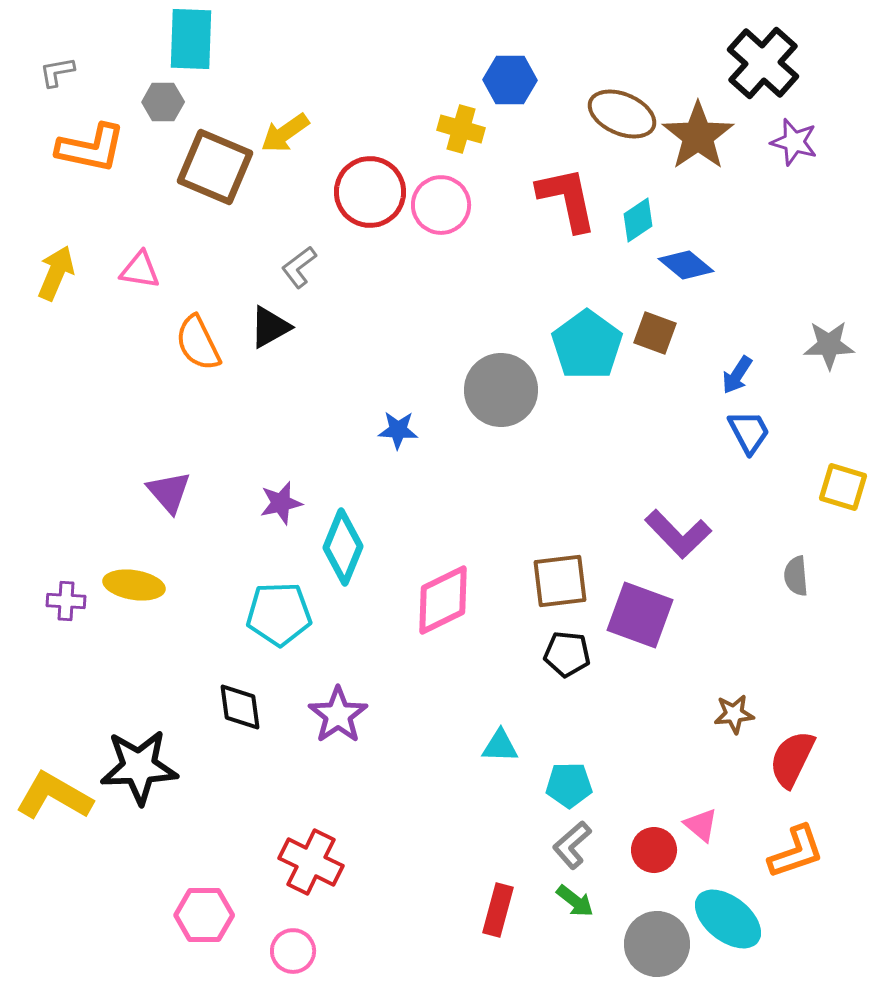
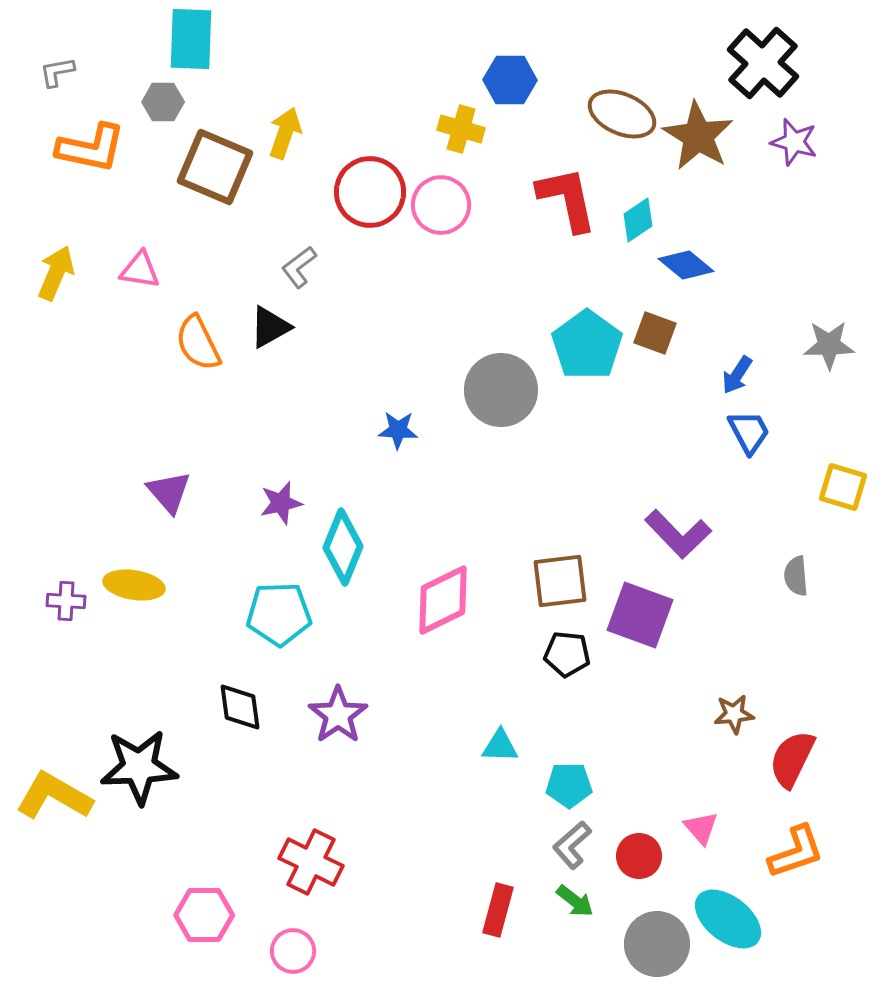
yellow arrow at (285, 133): rotated 144 degrees clockwise
brown star at (698, 136): rotated 6 degrees counterclockwise
pink triangle at (701, 825): moved 3 px down; rotated 9 degrees clockwise
red circle at (654, 850): moved 15 px left, 6 px down
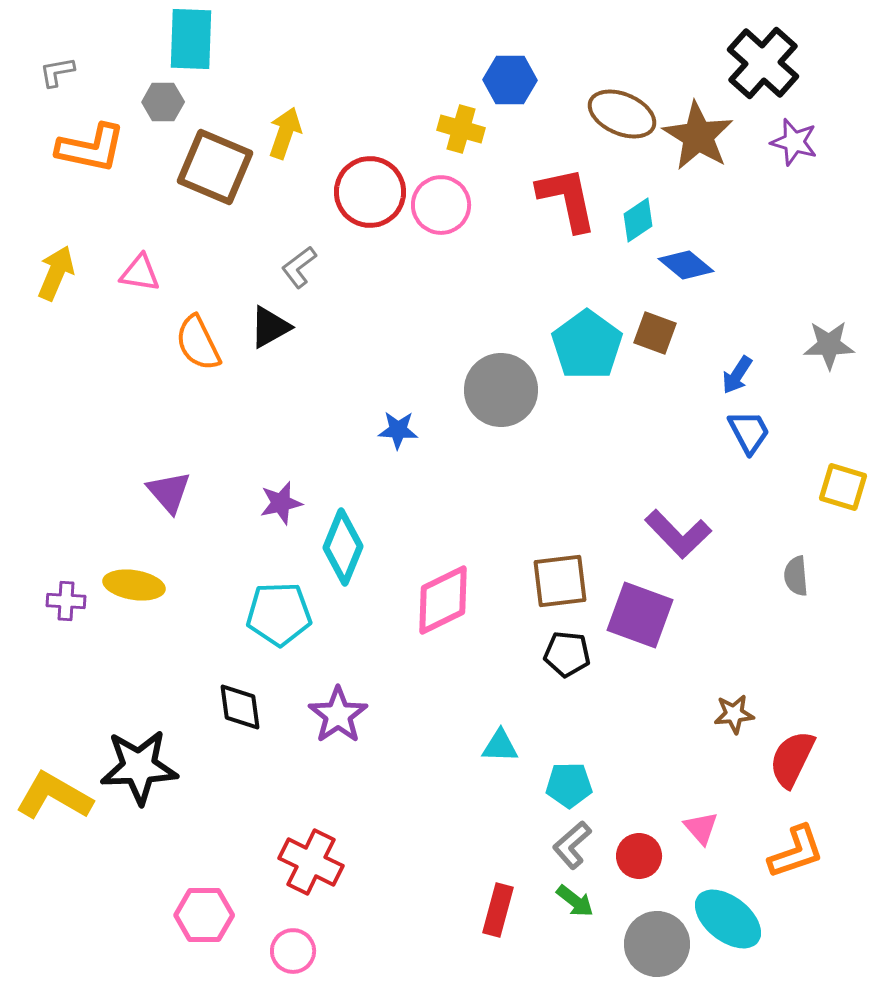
pink triangle at (140, 270): moved 3 px down
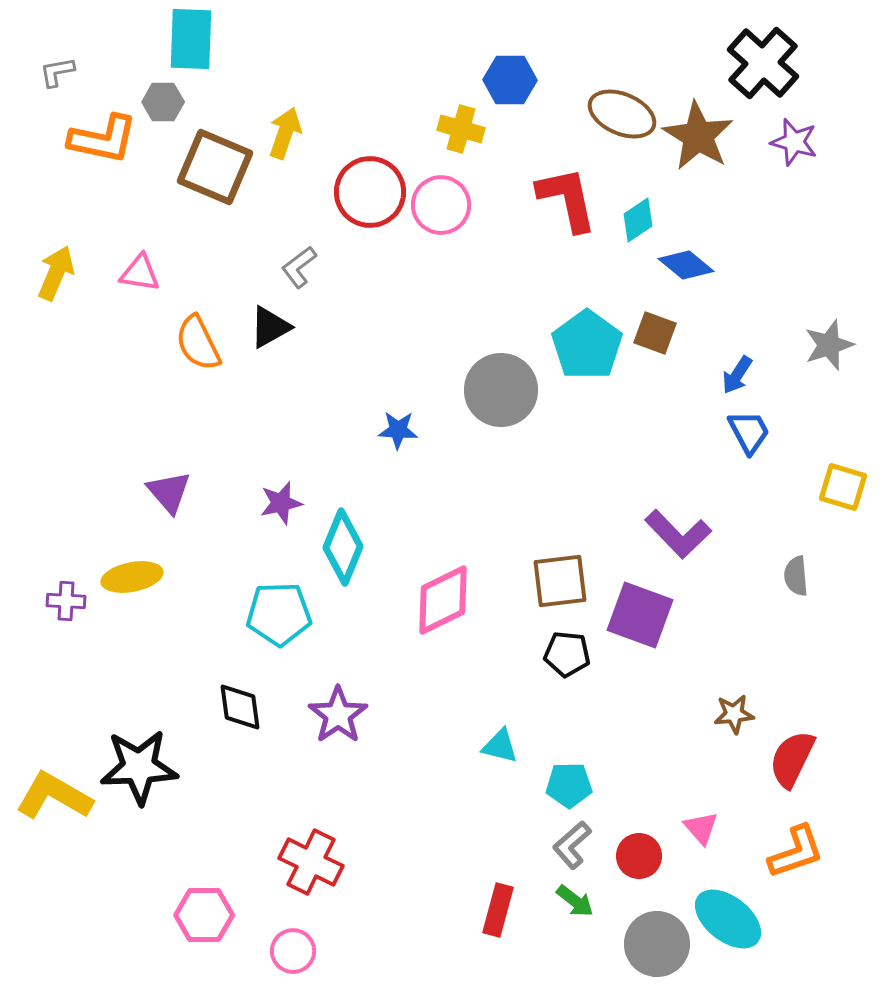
orange L-shape at (91, 148): moved 12 px right, 9 px up
gray star at (829, 345): rotated 18 degrees counterclockwise
yellow ellipse at (134, 585): moved 2 px left, 8 px up; rotated 20 degrees counterclockwise
cyan triangle at (500, 746): rotated 12 degrees clockwise
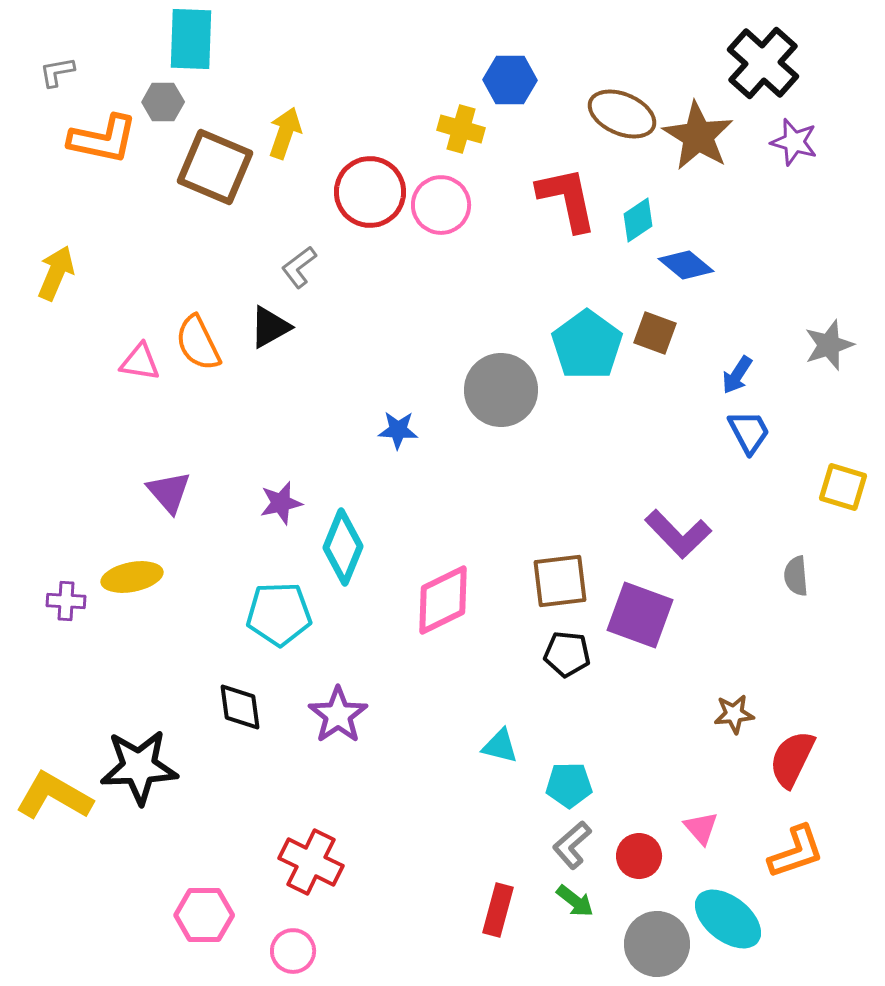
pink triangle at (140, 273): moved 89 px down
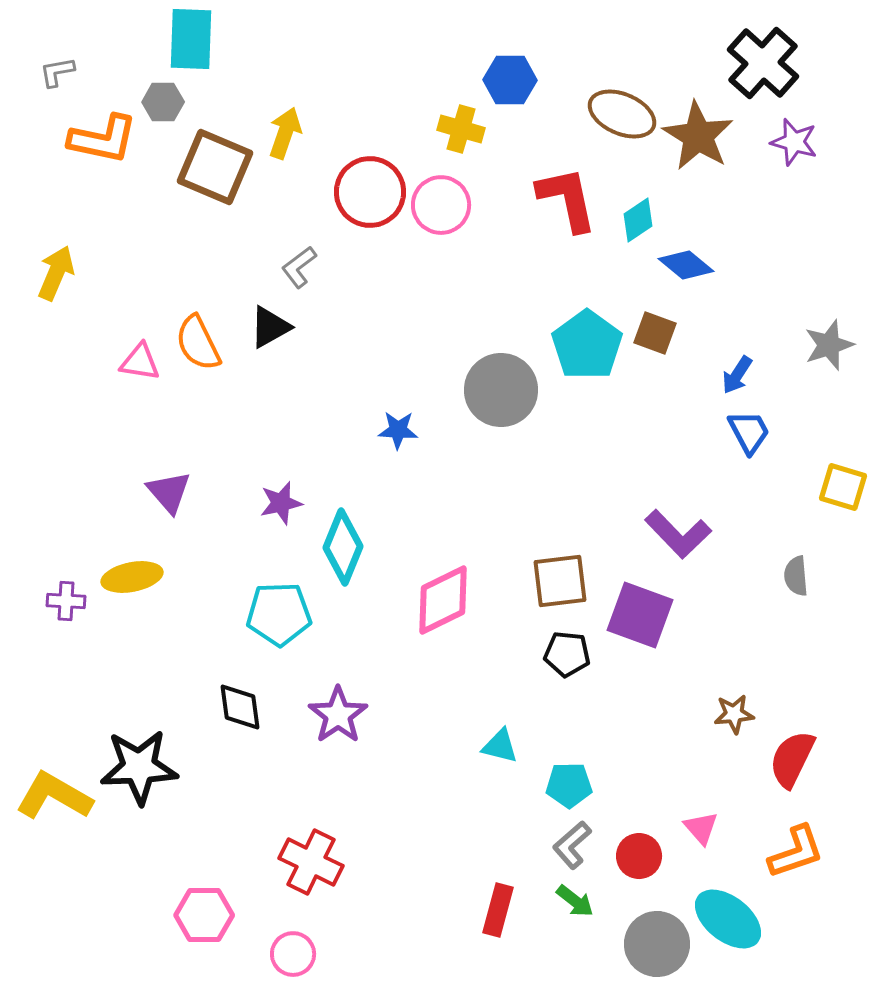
pink circle at (293, 951): moved 3 px down
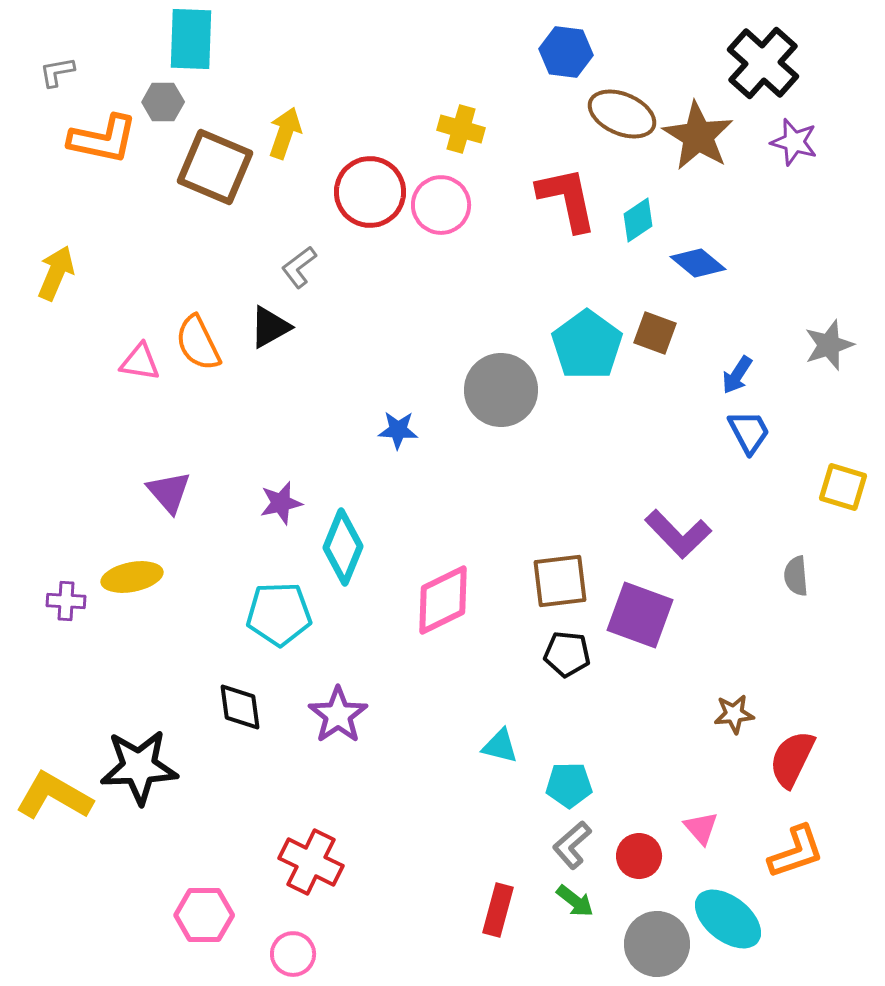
blue hexagon at (510, 80): moved 56 px right, 28 px up; rotated 6 degrees clockwise
blue diamond at (686, 265): moved 12 px right, 2 px up
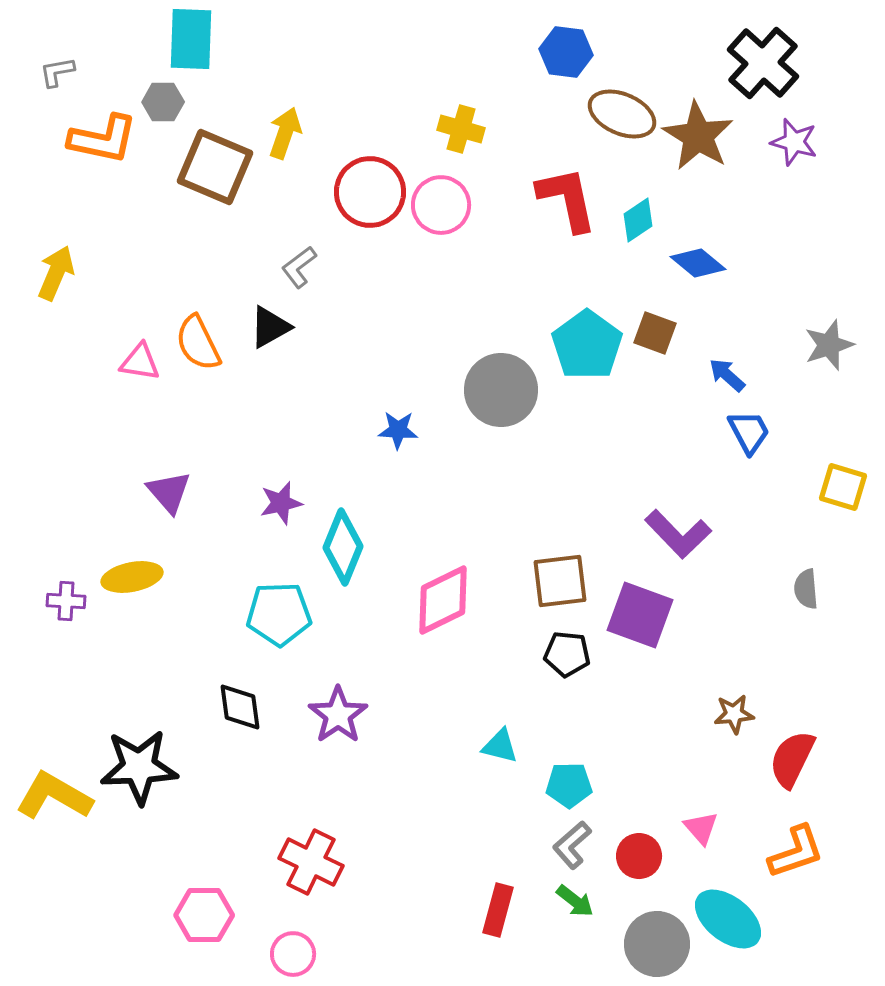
blue arrow at (737, 375): moved 10 px left; rotated 99 degrees clockwise
gray semicircle at (796, 576): moved 10 px right, 13 px down
